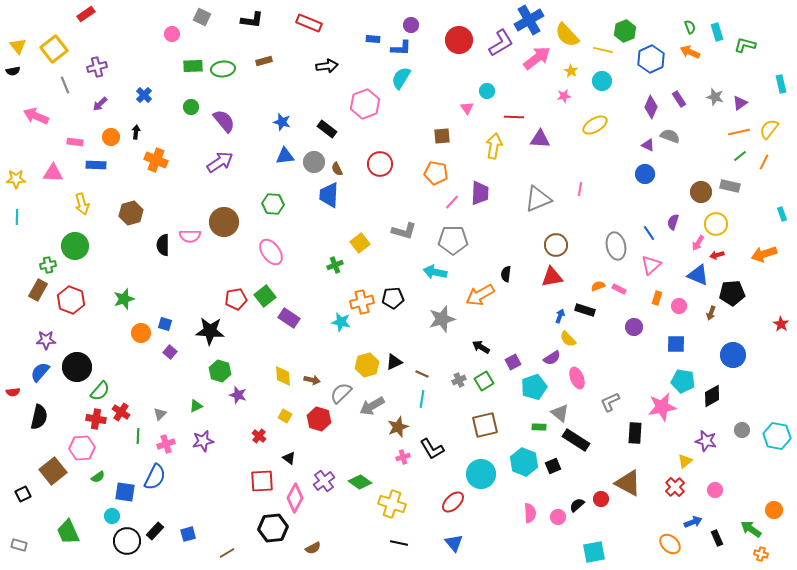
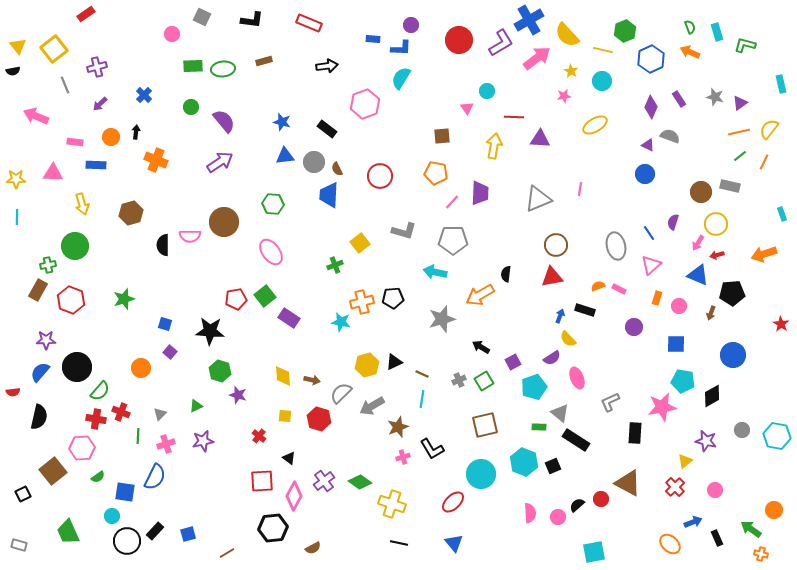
red circle at (380, 164): moved 12 px down
orange circle at (141, 333): moved 35 px down
red cross at (121, 412): rotated 12 degrees counterclockwise
yellow square at (285, 416): rotated 24 degrees counterclockwise
pink diamond at (295, 498): moved 1 px left, 2 px up
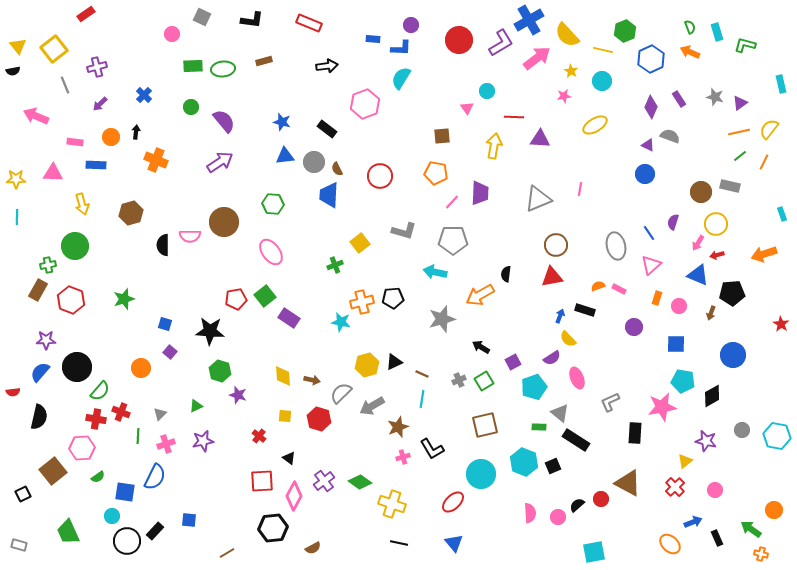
blue square at (188, 534): moved 1 px right, 14 px up; rotated 21 degrees clockwise
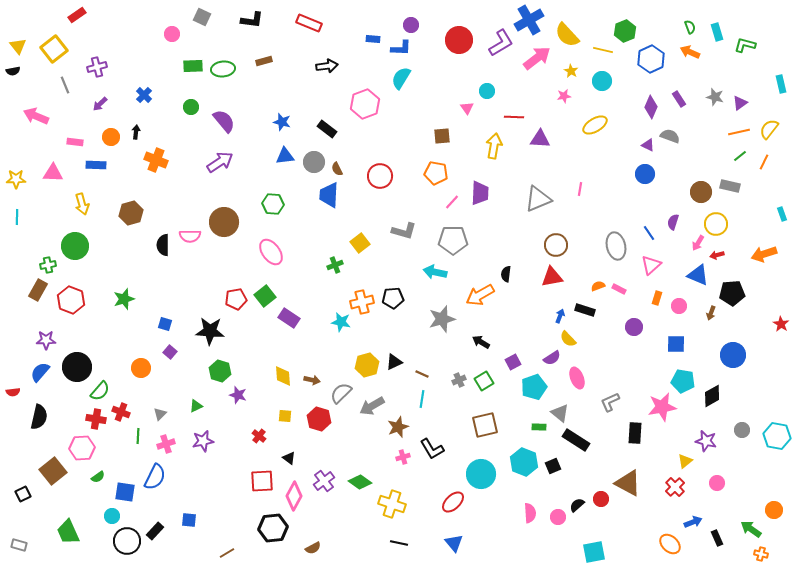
red rectangle at (86, 14): moved 9 px left, 1 px down
black arrow at (481, 347): moved 5 px up
pink circle at (715, 490): moved 2 px right, 7 px up
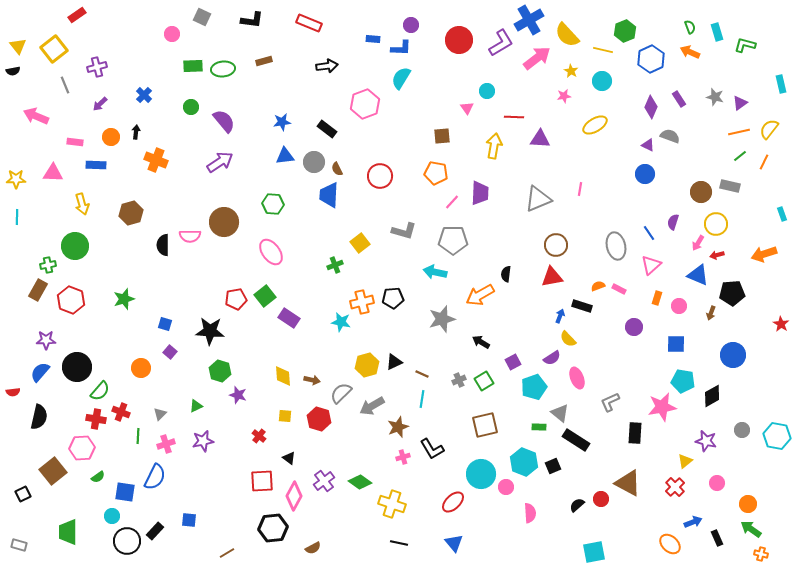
blue star at (282, 122): rotated 24 degrees counterclockwise
black rectangle at (585, 310): moved 3 px left, 4 px up
orange circle at (774, 510): moved 26 px left, 6 px up
pink circle at (558, 517): moved 52 px left, 30 px up
green trapezoid at (68, 532): rotated 24 degrees clockwise
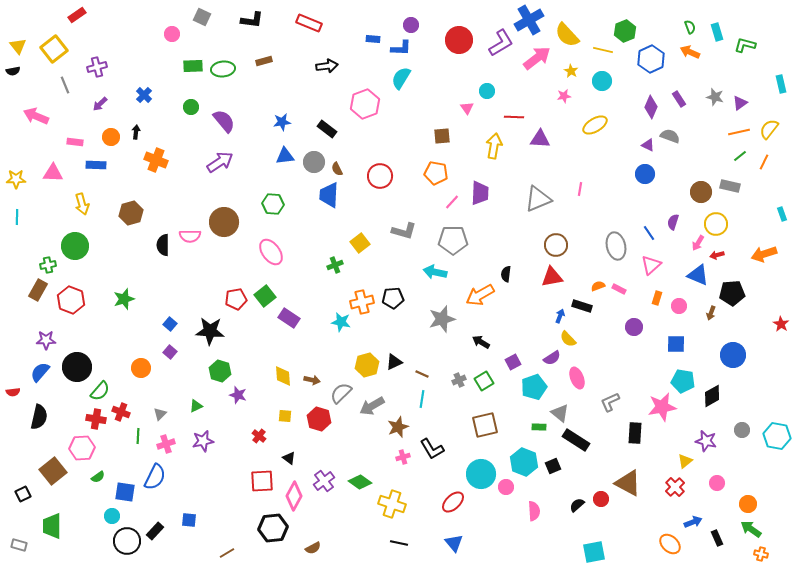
blue square at (165, 324): moved 5 px right; rotated 24 degrees clockwise
pink semicircle at (530, 513): moved 4 px right, 2 px up
green trapezoid at (68, 532): moved 16 px left, 6 px up
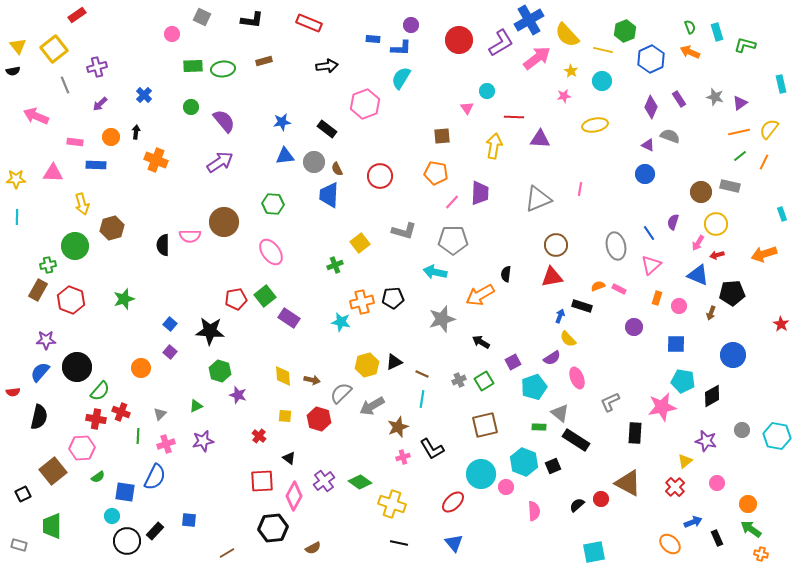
yellow ellipse at (595, 125): rotated 20 degrees clockwise
brown hexagon at (131, 213): moved 19 px left, 15 px down
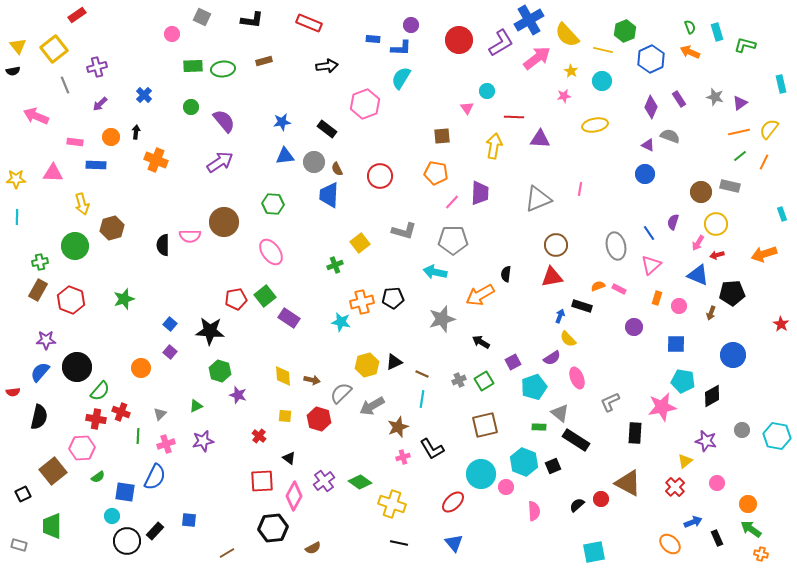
green cross at (48, 265): moved 8 px left, 3 px up
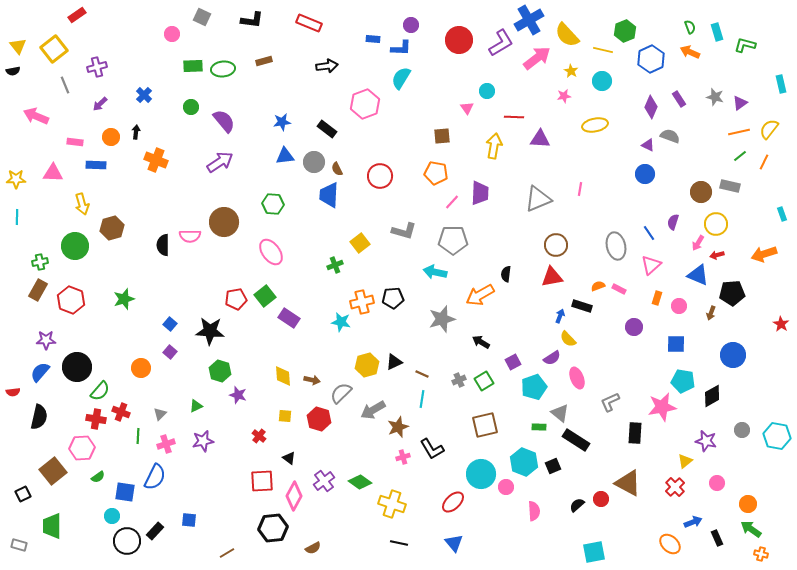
gray arrow at (372, 406): moved 1 px right, 4 px down
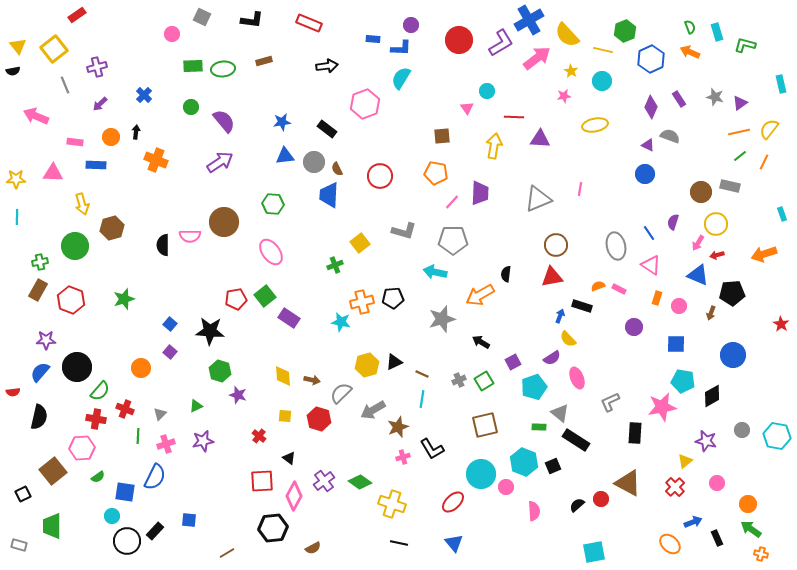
pink triangle at (651, 265): rotated 45 degrees counterclockwise
red cross at (121, 412): moved 4 px right, 3 px up
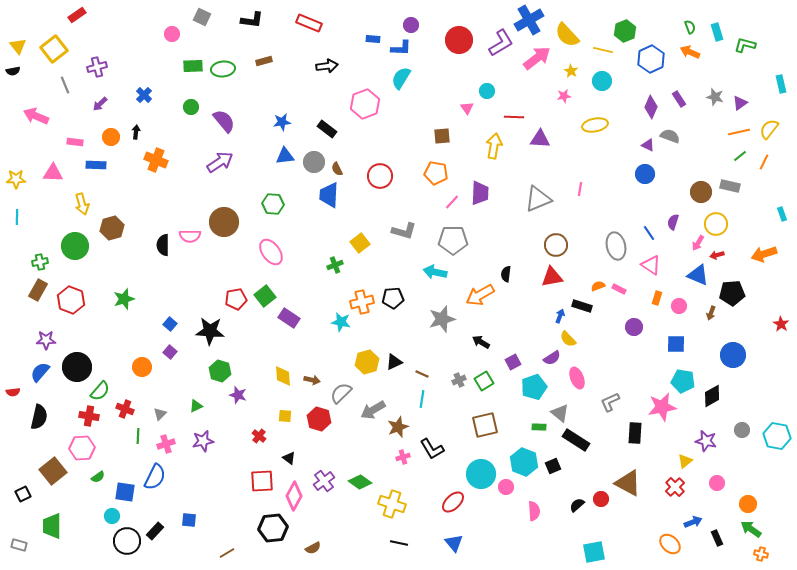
yellow hexagon at (367, 365): moved 3 px up
orange circle at (141, 368): moved 1 px right, 1 px up
red cross at (96, 419): moved 7 px left, 3 px up
